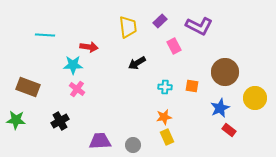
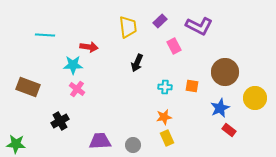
black arrow: rotated 36 degrees counterclockwise
green star: moved 24 px down
yellow rectangle: moved 1 px down
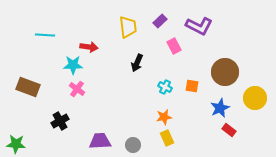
cyan cross: rotated 24 degrees clockwise
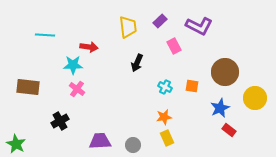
brown rectangle: rotated 15 degrees counterclockwise
green star: rotated 24 degrees clockwise
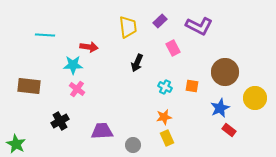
pink rectangle: moved 1 px left, 2 px down
brown rectangle: moved 1 px right, 1 px up
purple trapezoid: moved 2 px right, 10 px up
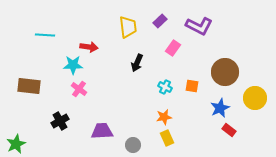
pink rectangle: rotated 63 degrees clockwise
pink cross: moved 2 px right
green star: rotated 18 degrees clockwise
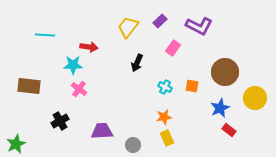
yellow trapezoid: rotated 135 degrees counterclockwise
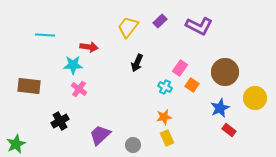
pink rectangle: moved 7 px right, 20 px down
orange square: moved 1 px up; rotated 24 degrees clockwise
purple trapezoid: moved 2 px left, 4 px down; rotated 40 degrees counterclockwise
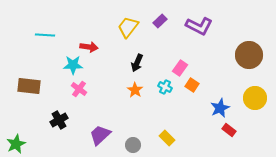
brown circle: moved 24 px right, 17 px up
orange star: moved 29 px left, 27 px up; rotated 28 degrees counterclockwise
black cross: moved 1 px left, 1 px up
yellow rectangle: rotated 21 degrees counterclockwise
